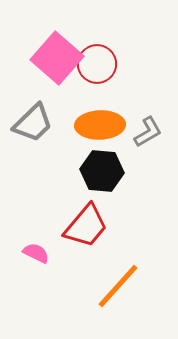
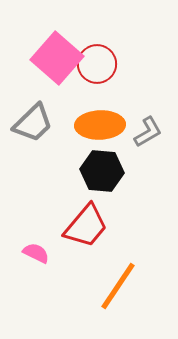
orange line: rotated 8 degrees counterclockwise
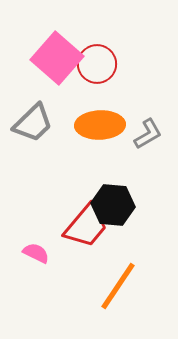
gray L-shape: moved 2 px down
black hexagon: moved 11 px right, 34 px down
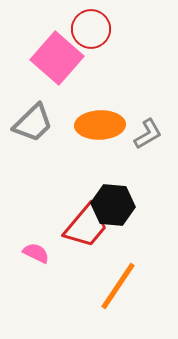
red circle: moved 6 px left, 35 px up
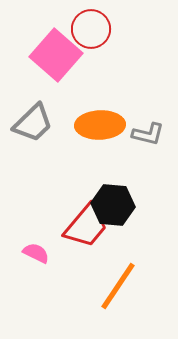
pink square: moved 1 px left, 3 px up
gray L-shape: rotated 44 degrees clockwise
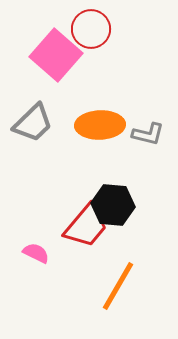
orange line: rotated 4 degrees counterclockwise
